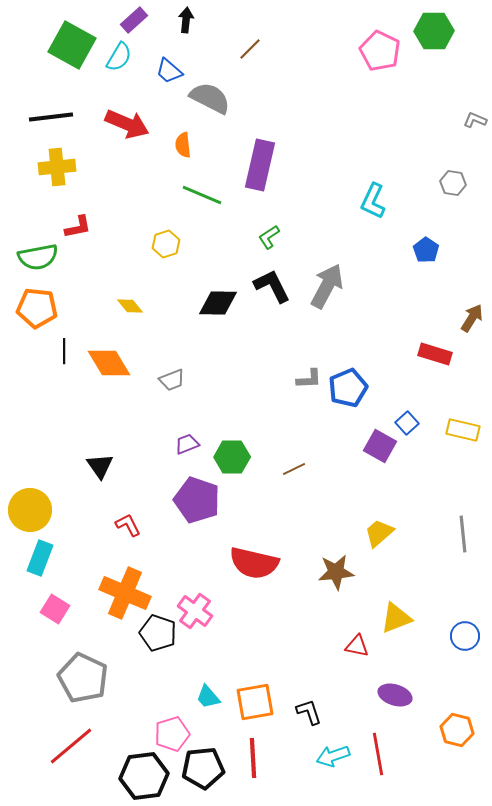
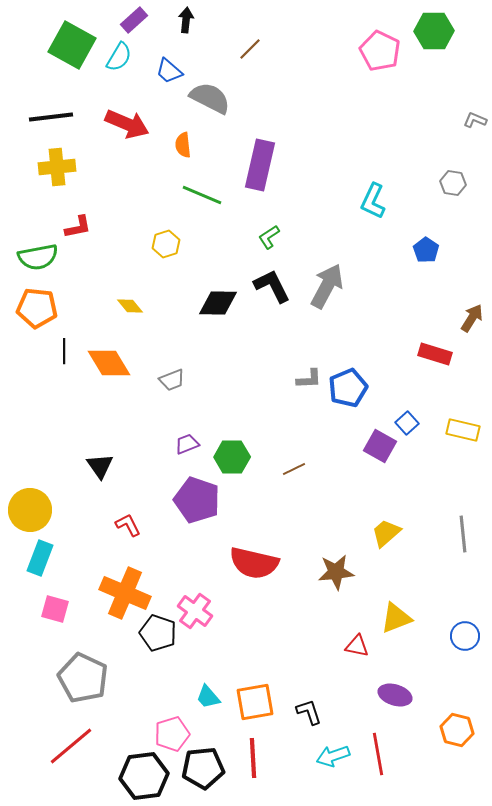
yellow trapezoid at (379, 533): moved 7 px right
pink square at (55, 609): rotated 16 degrees counterclockwise
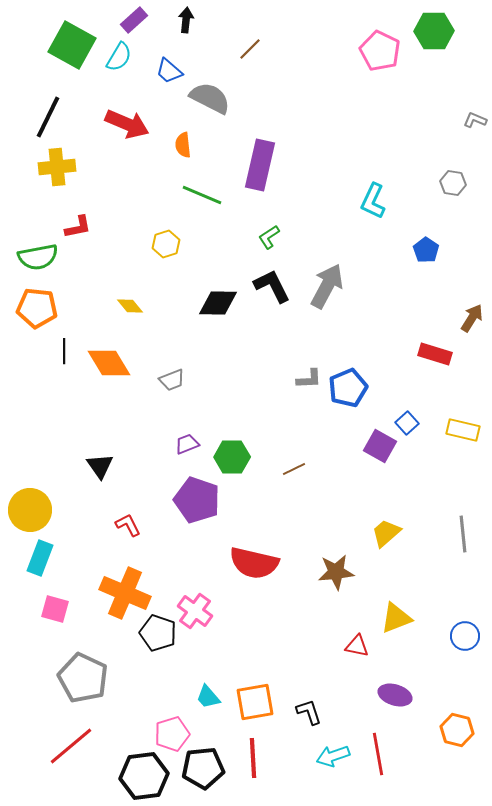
black line at (51, 117): moved 3 px left; rotated 57 degrees counterclockwise
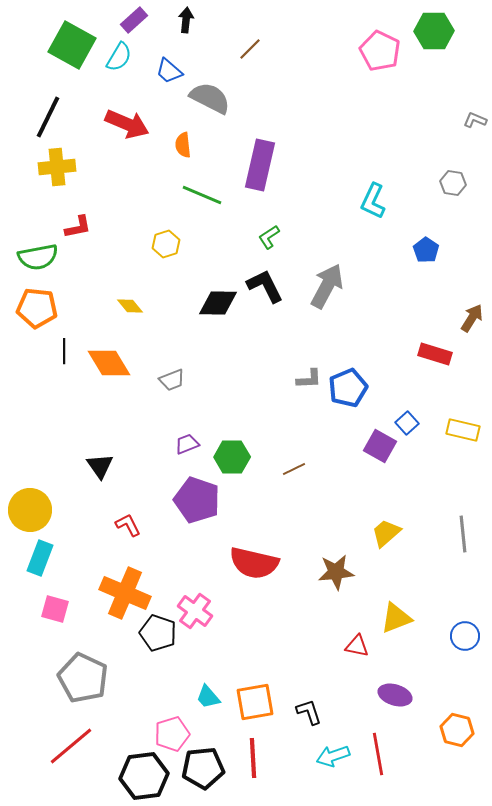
black L-shape at (272, 286): moved 7 px left
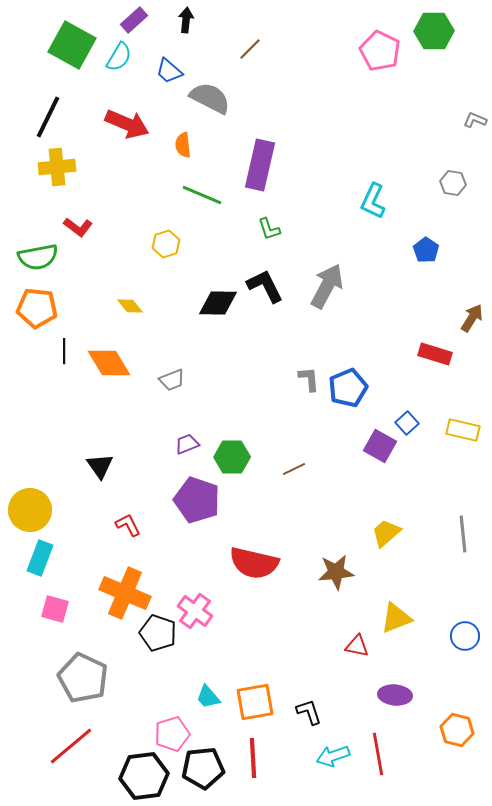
red L-shape at (78, 227): rotated 48 degrees clockwise
green L-shape at (269, 237): moved 8 px up; rotated 75 degrees counterclockwise
gray L-shape at (309, 379): rotated 92 degrees counterclockwise
purple ellipse at (395, 695): rotated 12 degrees counterclockwise
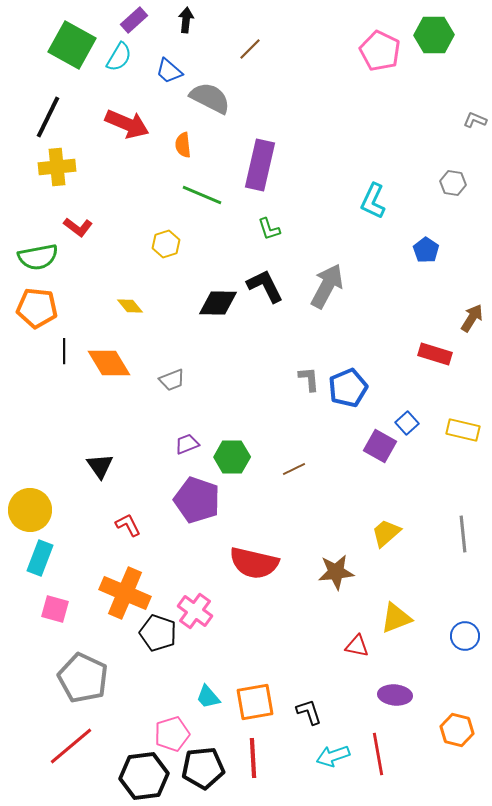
green hexagon at (434, 31): moved 4 px down
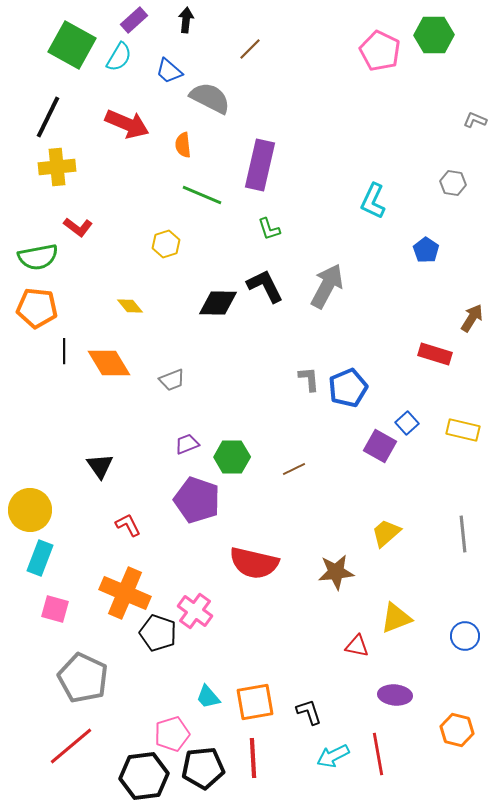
cyan arrow at (333, 756): rotated 8 degrees counterclockwise
